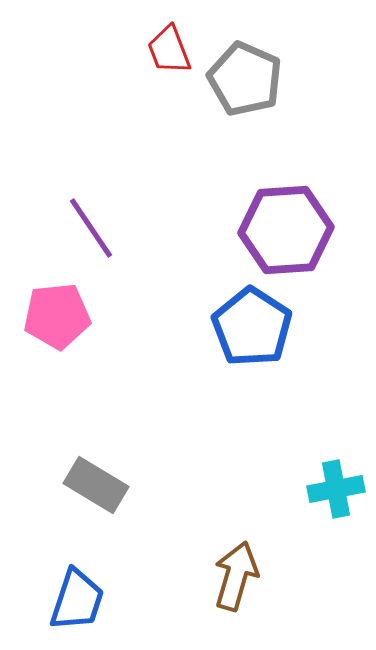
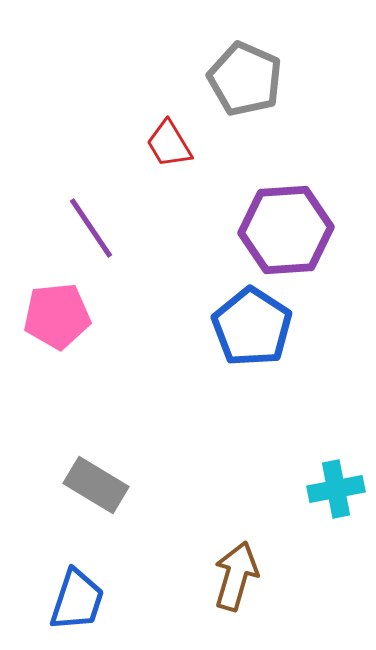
red trapezoid: moved 94 px down; rotated 10 degrees counterclockwise
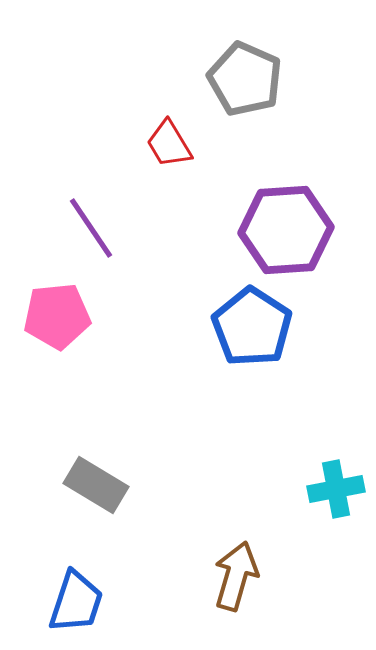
blue trapezoid: moved 1 px left, 2 px down
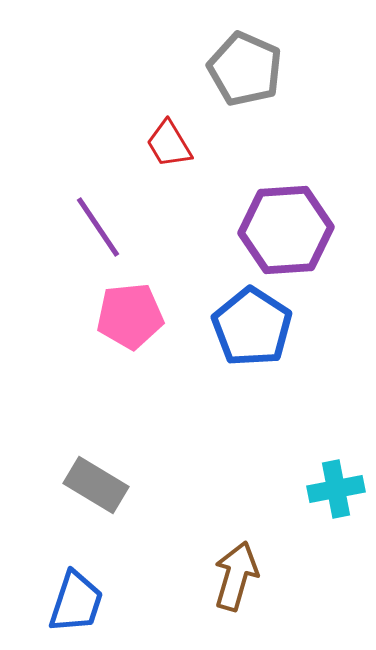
gray pentagon: moved 10 px up
purple line: moved 7 px right, 1 px up
pink pentagon: moved 73 px right
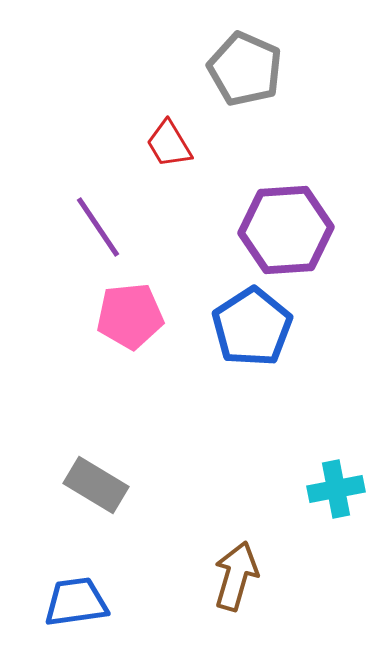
blue pentagon: rotated 6 degrees clockwise
blue trapezoid: rotated 116 degrees counterclockwise
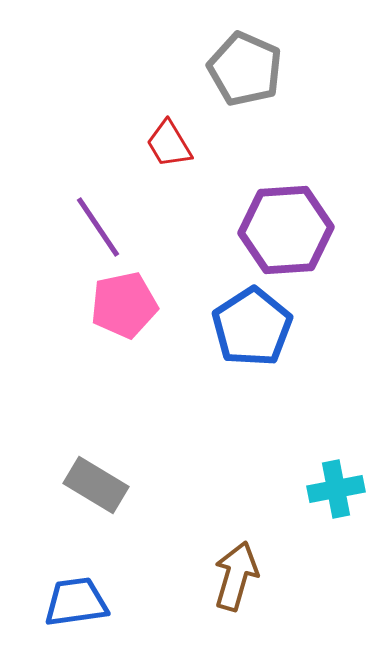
pink pentagon: moved 6 px left, 11 px up; rotated 6 degrees counterclockwise
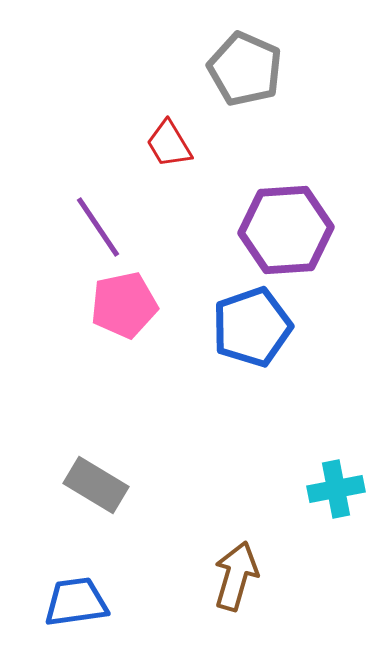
blue pentagon: rotated 14 degrees clockwise
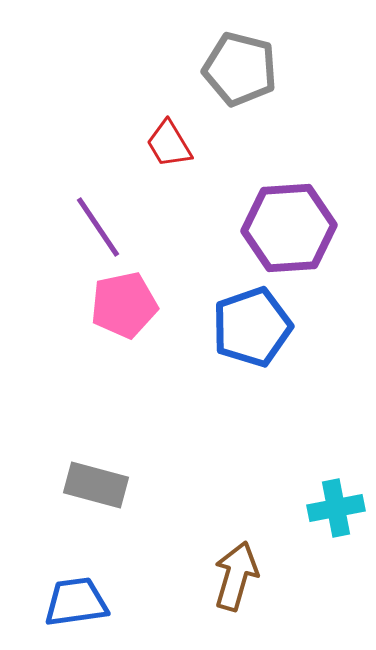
gray pentagon: moved 5 px left; rotated 10 degrees counterclockwise
purple hexagon: moved 3 px right, 2 px up
gray rectangle: rotated 16 degrees counterclockwise
cyan cross: moved 19 px down
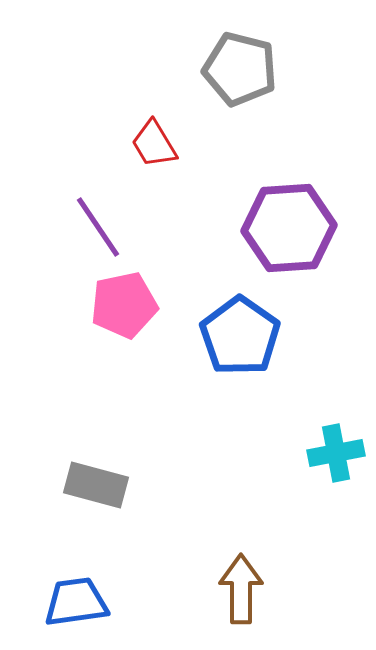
red trapezoid: moved 15 px left
blue pentagon: moved 12 px left, 9 px down; rotated 18 degrees counterclockwise
cyan cross: moved 55 px up
brown arrow: moved 5 px right, 13 px down; rotated 16 degrees counterclockwise
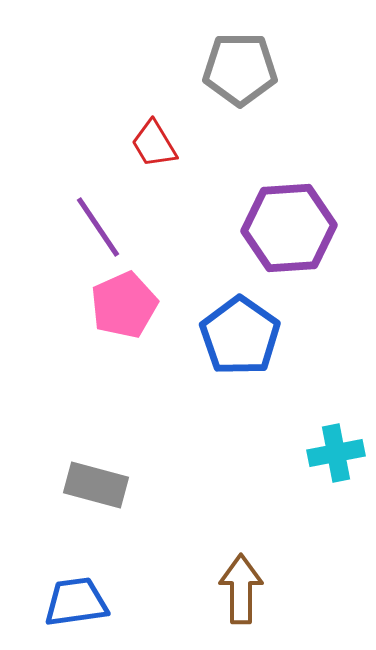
gray pentagon: rotated 14 degrees counterclockwise
pink pentagon: rotated 12 degrees counterclockwise
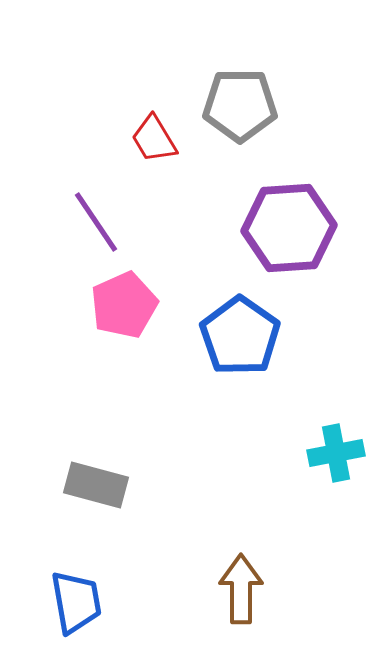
gray pentagon: moved 36 px down
red trapezoid: moved 5 px up
purple line: moved 2 px left, 5 px up
blue trapezoid: rotated 88 degrees clockwise
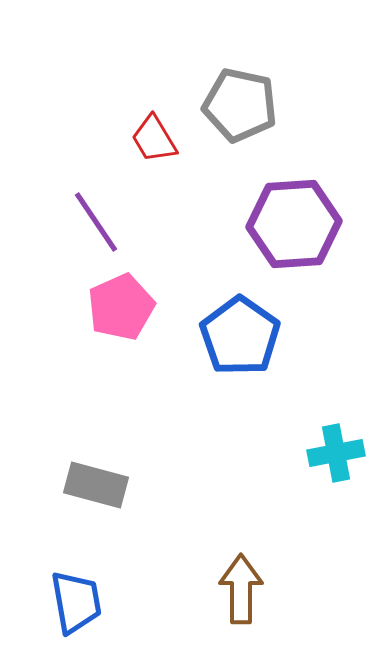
gray pentagon: rotated 12 degrees clockwise
purple hexagon: moved 5 px right, 4 px up
pink pentagon: moved 3 px left, 2 px down
